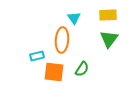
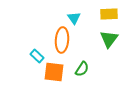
yellow rectangle: moved 1 px right, 1 px up
cyan rectangle: rotated 56 degrees clockwise
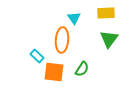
yellow rectangle: moved 3 px left, 1 px up
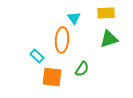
green triangle: rotated 36 degrees clockwise
orange square: moved 2 px left, 5 px down
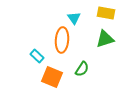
yellow rectangle: rotated 12 degrees clockwise
green triangle: moved 4 px left
orange square: rotated 15 degrees clockwise
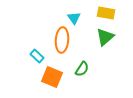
green triangle: moved 2 px up; rotated 24 degrees counterclockwise
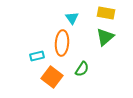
cyan triangle: moved 2 px left
orange ellipse: moved 3 px down
cyan rectangle: rotated 56 degrees counterclockwise
orange square: rotated 15 degrees clockwise
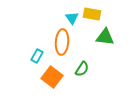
yellow rectangle: moved 14 px left, 1 px down
green triangle: rotated 48 degrees clockwise
orange ellipse: moved 1 px up
cyan rectangle: rotated 48 degrees counterclockwise
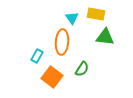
yellow rectangle: moved 4 px right
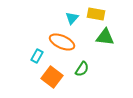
cyan triangle: rotated 16 degrees clockwise
orange ellipse: rotated 70 degrees counterclockwise
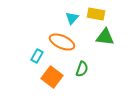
green semicircle: rotated 14 degrees counterclockwise
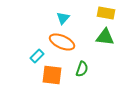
yellow rectangle: moved 10 px right, 1 px up
cyan triangle: moved 9 px left
cyan rectangle: rotated 16 degrees clockwise
orange square: moved 2 px up; rotated 30 degrees counterclockwise
